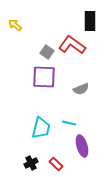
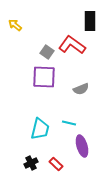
cyan trapezoid: moved 1 px left, 1 px down
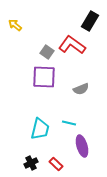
black rectangle: rotated 30 degrees clockwise
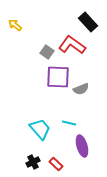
black rectangle: moved 2 px left, 1 px down; rotated 72 degrees counterclockwise
purple square: moved 14 px right
cyan trapezoid: rotated 55 degrees counterclockwise
black cross: moved 2 px right, 1 px up
